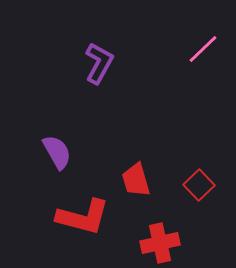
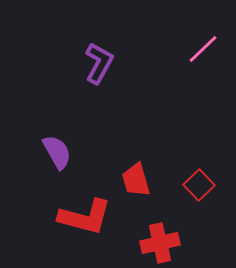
red L-shape: moved 2 px right
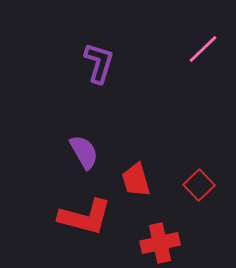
purple L-shape: rotated 12 degrees counterclockwise
purple semicircle: moved 27 px right
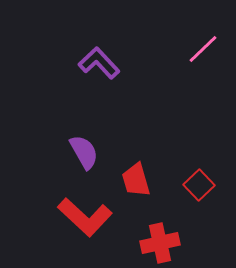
purple L-shape: rotated 60 degrees counterclockwise
red L-shape: rotated 28 degrees clockwise
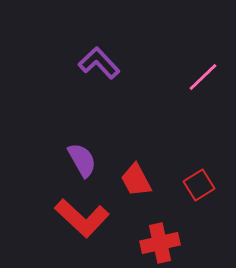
pink line: moved 28 px down
purple semicircle: moved 2 px left, 8 px down
red trapezoid: rotated 12 degrees counterclockwise
red square: rotated 12 degrees clockwise
red L-shape: moved 3 px left, 1 px down
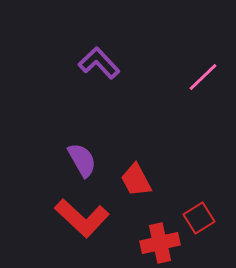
red square: moved 33 px down
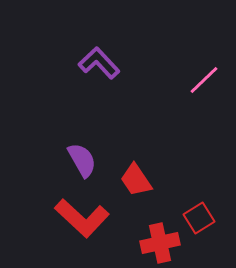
pink line: moved 1 px right, 3 px down
red trapezoid: rotated 6 degrees counterclockwise
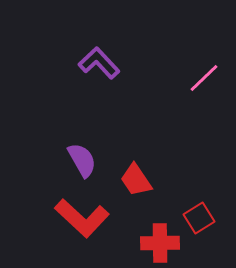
pink line: moved 2 px up
red cross: rotated 12 degrees clockwise
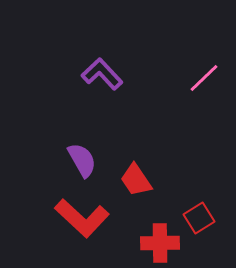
purple L-shape: moved 3 px right, 11 px down
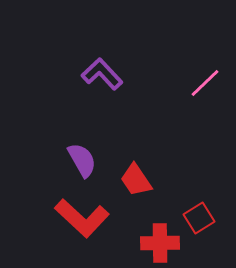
pink line: moved 1 px right, 5 px down
